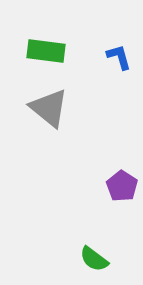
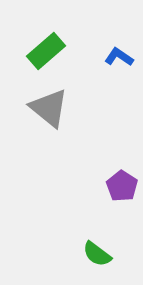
green rectangle: rotated 48 degrees counterclockwise
blue L-shape: rotated 40 degrees counterclockwise
green semicircle: moved 3 px right, 5 px up
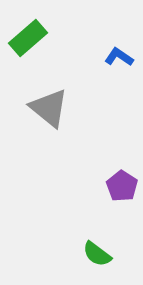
green rectangle: moved 18 px left, 13 px up
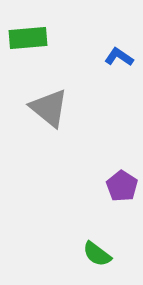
green rectangle: rotated 36 degrees clockwise
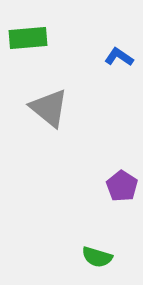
green semicircle: moved 3 px down; rotated 20 degrees counterclockwise
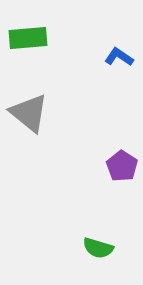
gray triangle: moved 20 px left, 5 px down
purple pentagon: moved 20 px up
green semicircle: moved 1 px right, 9 px up
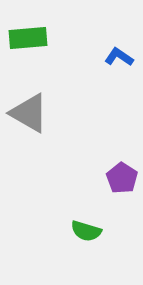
gray triangle: rotated 9 degrees counterclockwise
purple pentagon: moved 12 px down
green semicircle: moved 12 px left, 17 px up
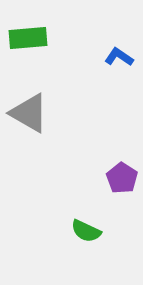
green semicircle: rotated 8 degrees clockwise
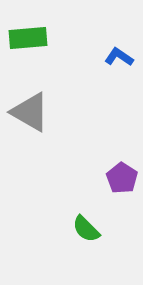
gray triangle: moved 1 px right, 1 px up
green semicircle: moved 2 px up; rotated 20 degrees clockwise
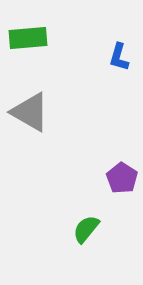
blue L-shape: rotated 108 degrees counterclockwise
green semicircle: rotated 84 degrees clockwise
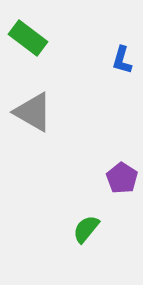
green rectangle: rotated 42 degrees clockwise
blue L-shape: moved 3 px right, 3 px down
gray triangle: moved 3 px right
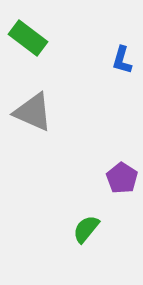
gray triangle: rotated 6 degrees counterclockwise
